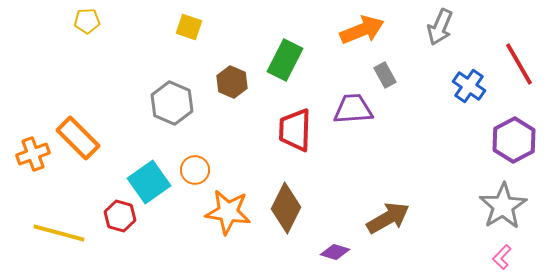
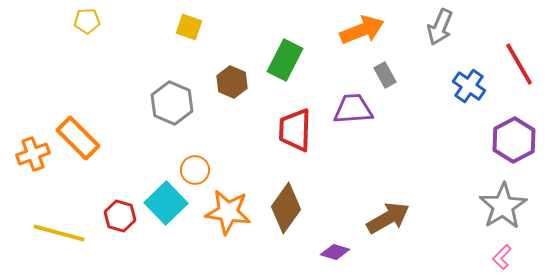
cyan square: moved 17 px right, 21 px down; rotated 9 degrees counterclockwise
brown diamond: rotated 9 degrees clockwise
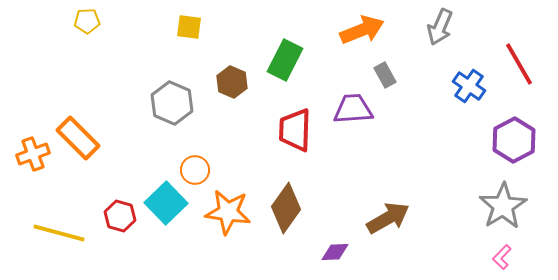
yellow square: rotated 12 degrees counterclockwise
purple diamond: rotated 20 degrees counterclockwise
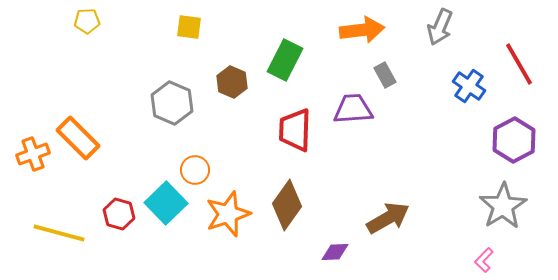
orange arrow: rotated 15 degrees clockwise
brown diamond: moved 1 px right, 3 px up
orange star: moved 2 px down; rotated 27 degrees counterclockwise
red hexagon: moved 1 px left, 2 px up
pink L-shape: moved 18 px left, 3 px down
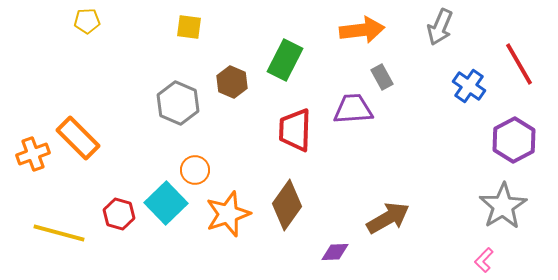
gray rectangle: moved 3 px left, 2 px down
gray hexagon: moved 6 px right
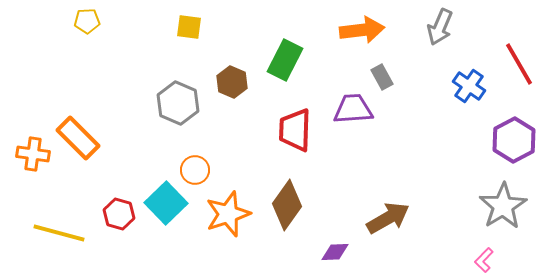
orange cross: rotated 28 degrees clockwise
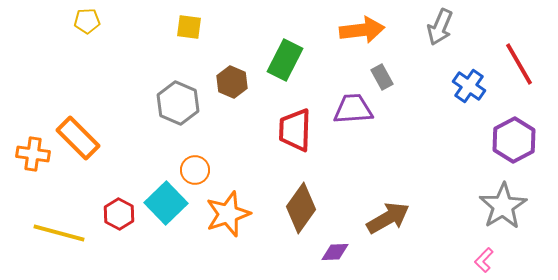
brown diamond: moved 14 px right, 3 px down
red hexagon: rotated 12 degrees clockwise
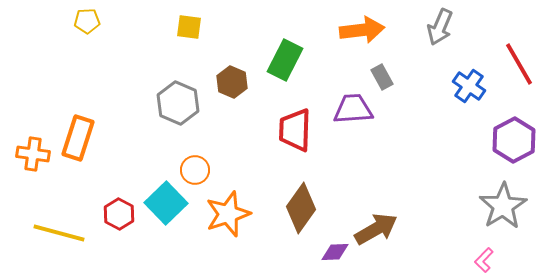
orange rectangle: rotated 63 degrees clockwise
brown arrow: moved 12 px left, 11 px down
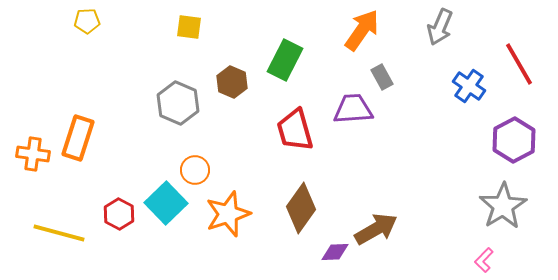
orange arrow: rotated 48 degrees counterclockwise
red trapezoid: rotated 18 degrees counterclockwise
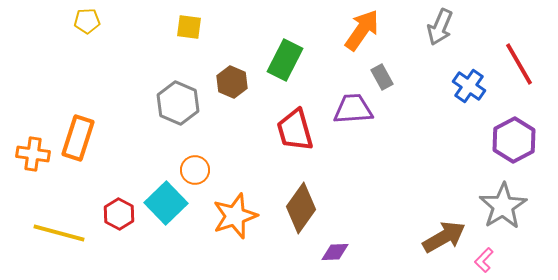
orange star: moved 7 px right, 2 px down
brown arrow: moved 68 px right, 8 px down
